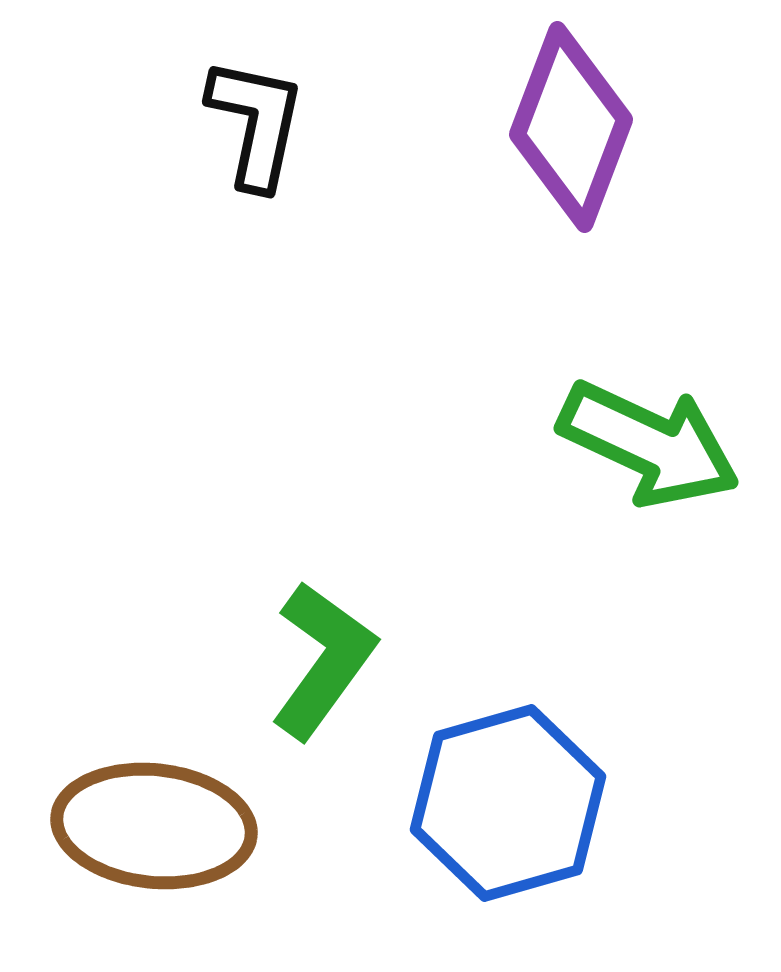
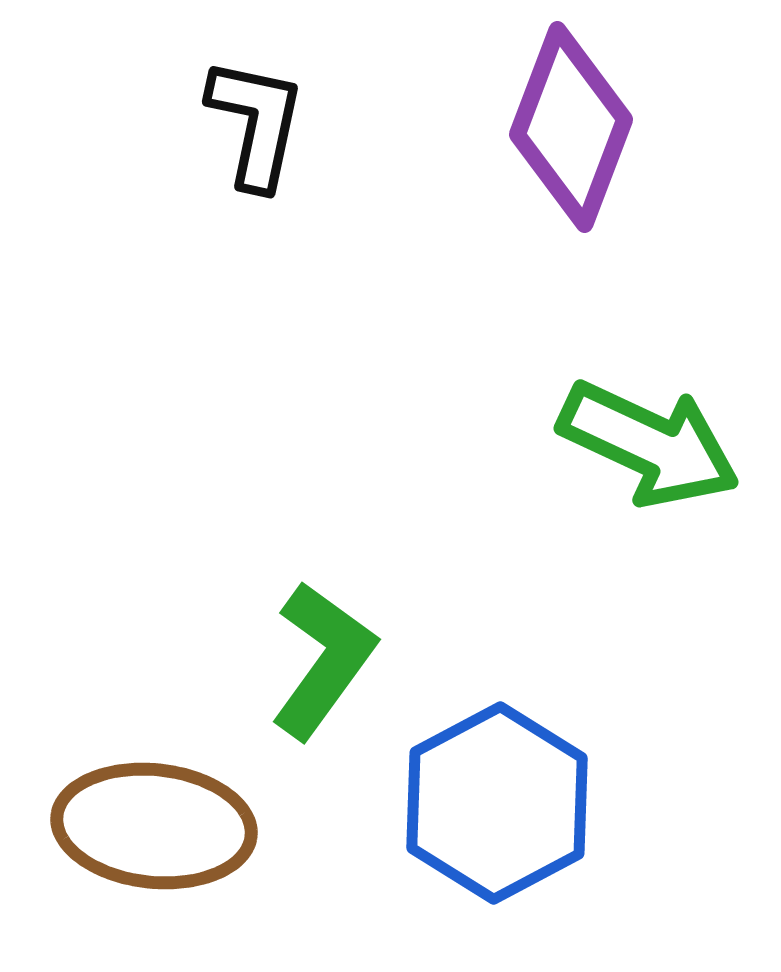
blue hexagon: moved 11 px left; rotated 12 degrees counterclockwise
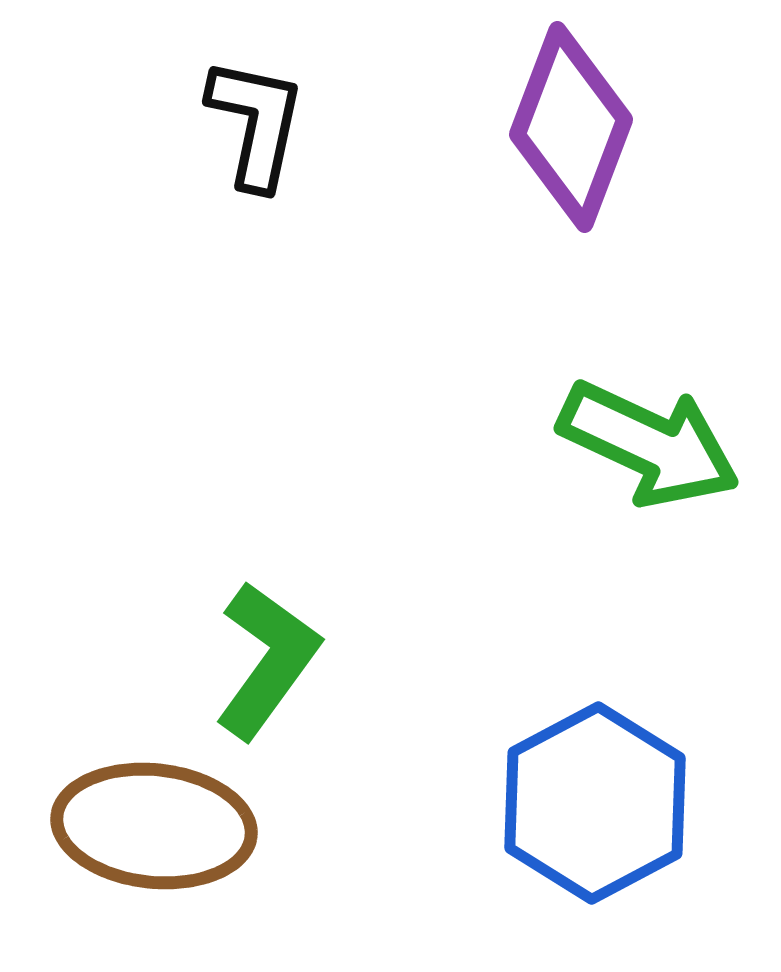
green L-shape: moved 56 px left
blue hexagon: moved 98 px right
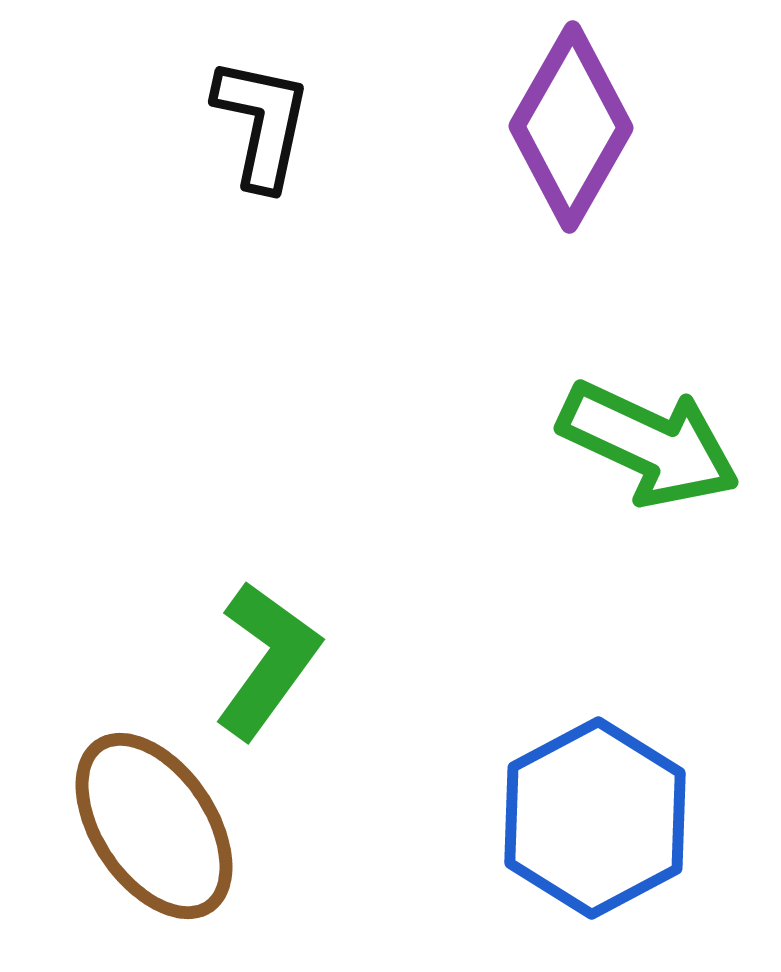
black L-shape: moved 6 px right
purple diamond: rotated 9 degrees clockwise
blue hexagon: moved 15 px down
brown ellipse: rotated 50 degrees clockwise
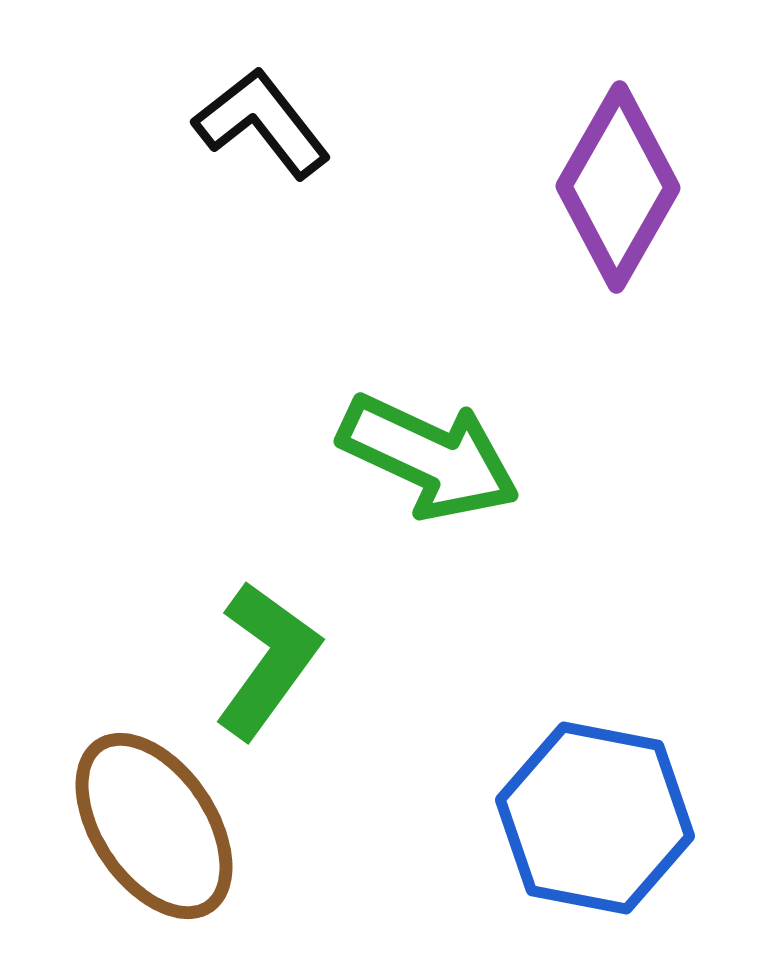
black L-shape: rotated 50 degrees counterclockwise
purple diamond: moved 47 px right, 60 px down
green arrow: moved 220 px left, 13 px down
blue hexagon: rotated 21 degrees counterclockwise
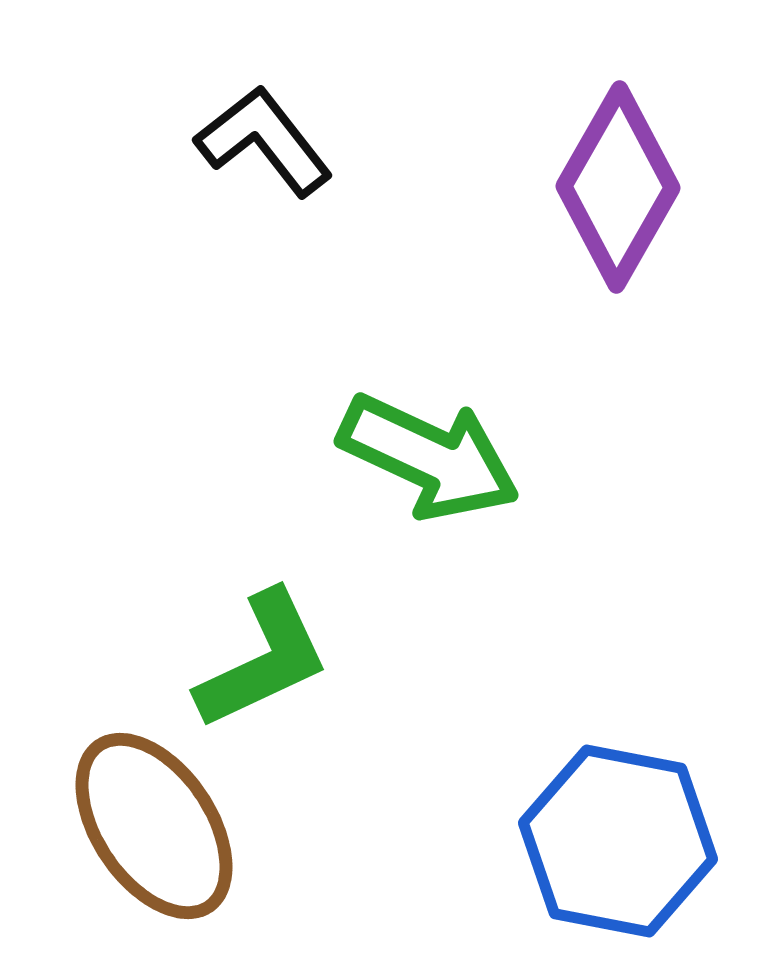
black L-shape: moved 2 px right, 18 px down
green L-shape: moved 4 px left; rotated 29 degrees clockwise
blue hexagon: moved 23 px right, 23 px down
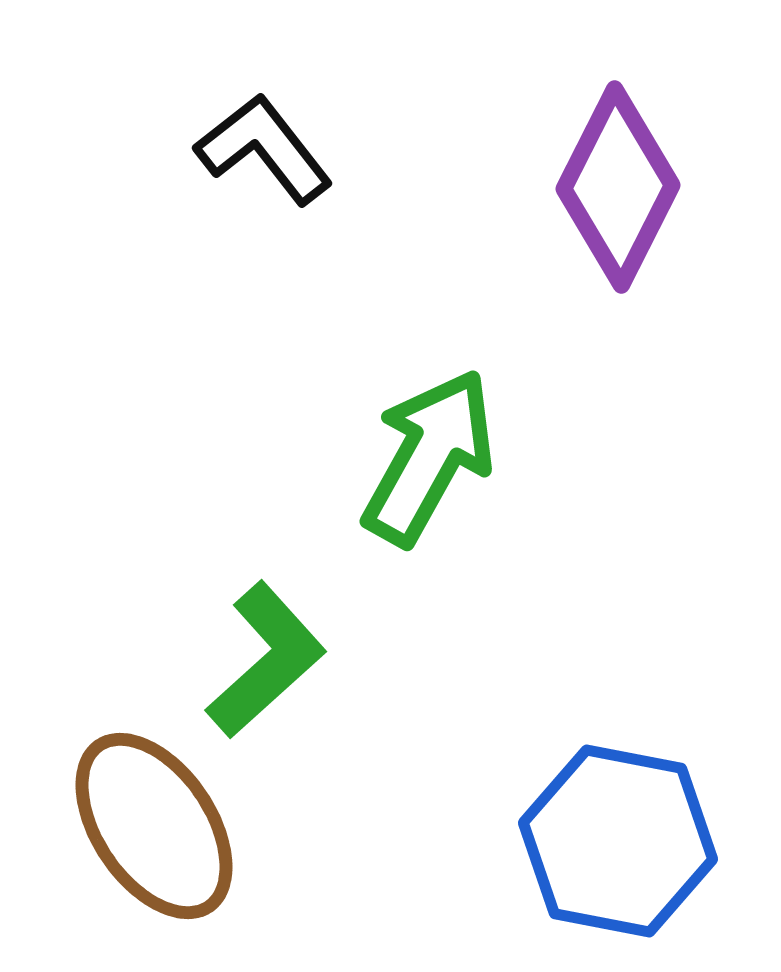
black L-shape: moved 8 px down
purple diamond: rotated 3 degrees counterclockwise
green arrow: rotated 86 degrees counterclockwise
green L-shape: moved 3 px right; rotated 17 degrees counterclockwise
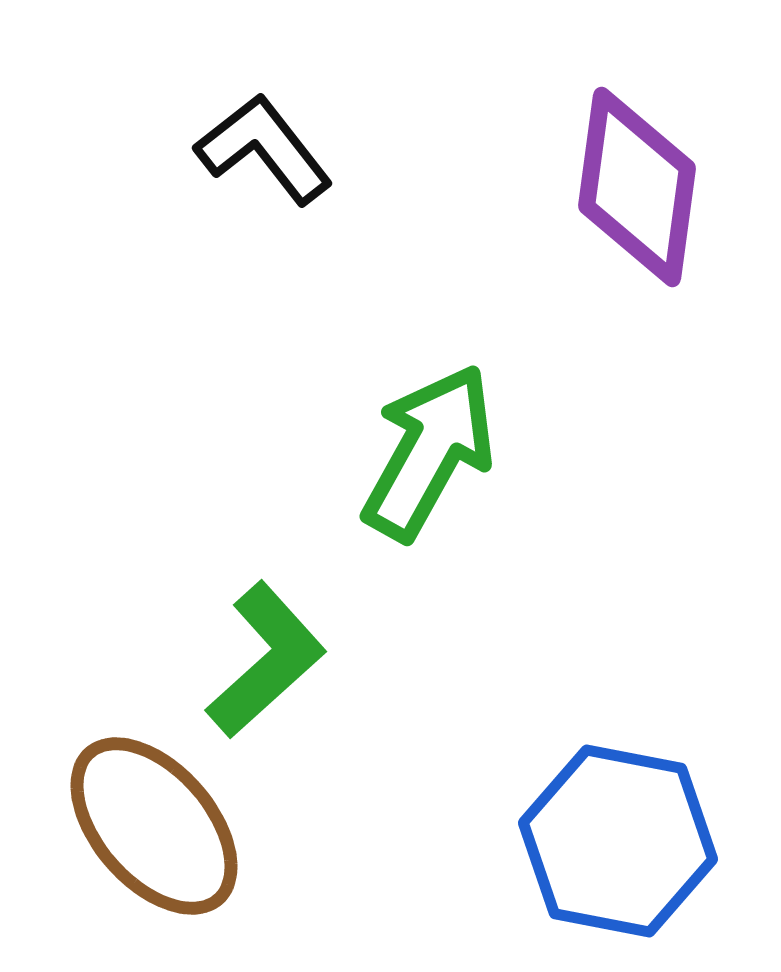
purple diamond: moved 19 px right; rotated 19 degrees counterclockwise
green arrow: moved 5 px up
brown ellipse: rotated 7 degrees counterclockwise
